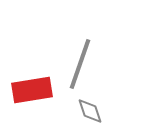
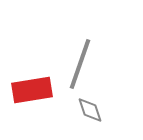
gray diamond: moved 1 px up
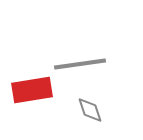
gray line: rotated 63 degrees clockwise
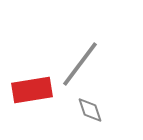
gray line: rotated 45 degrees counterclockwise
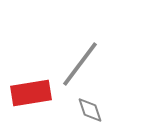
red rectangle: moved 1 px left, 3 px down
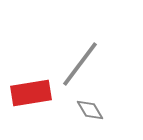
gray diamond: rotated 12 degrees counterclockwise
